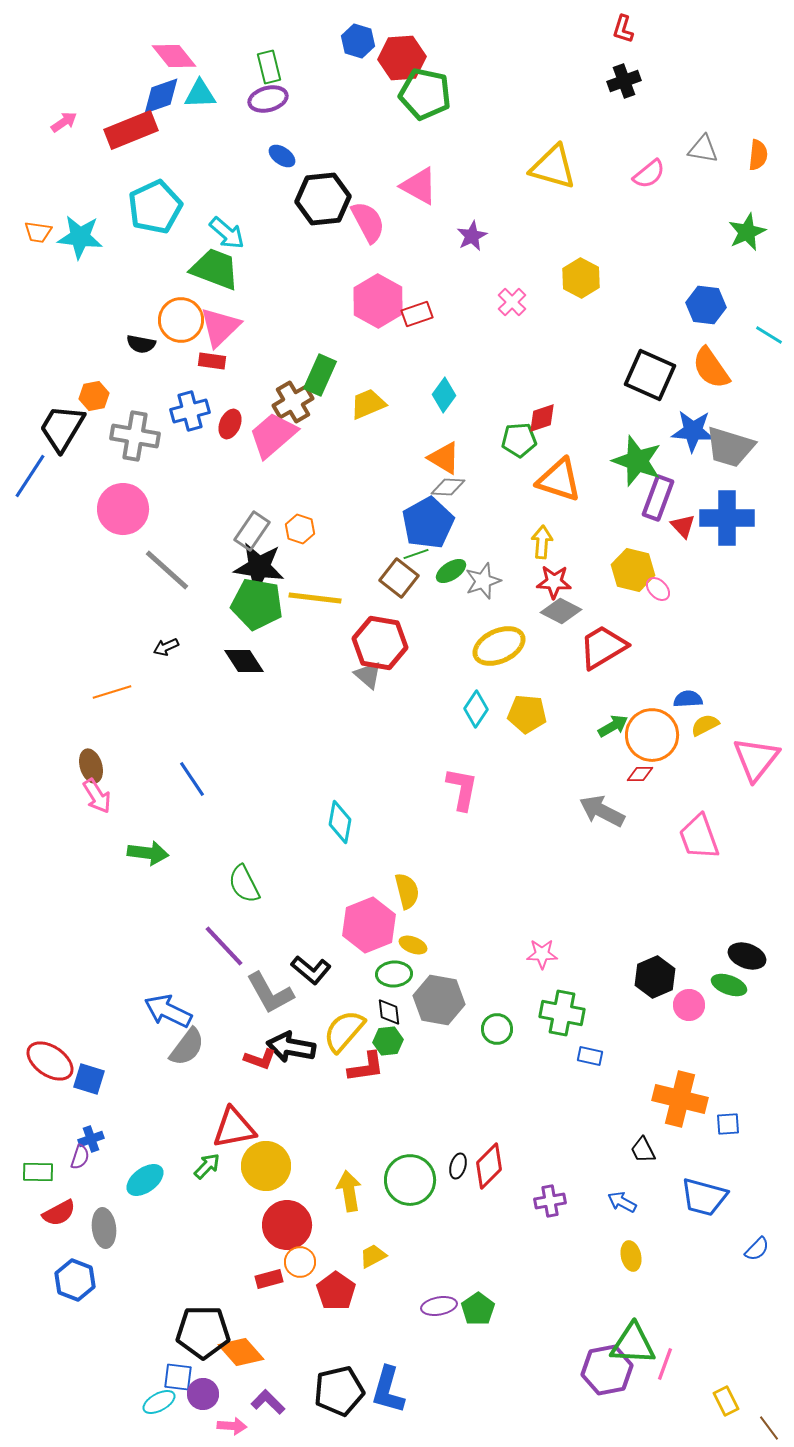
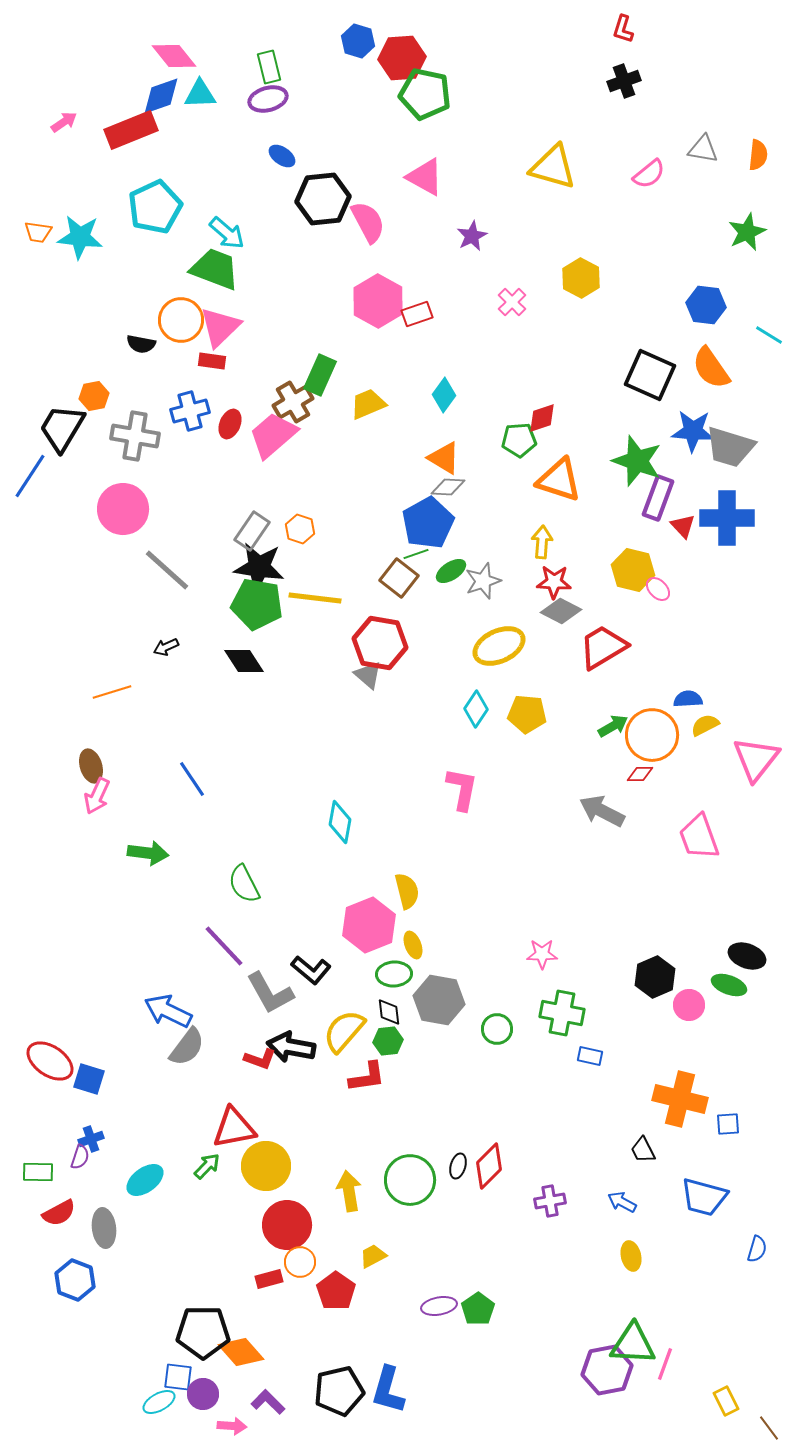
pink triangle at (419, 186): moved 6 px right, 9 px up
pink arrow at (97, 796): rotated 57 degrees clockwise
yellow ellipse at (413, 945): rotated 48 degrees clockwise
red L-shape at (366, 1067): moved 1 px right, 10 px down
blue semicircle at (757, 1249): rotated 28 degrees counterclockwise
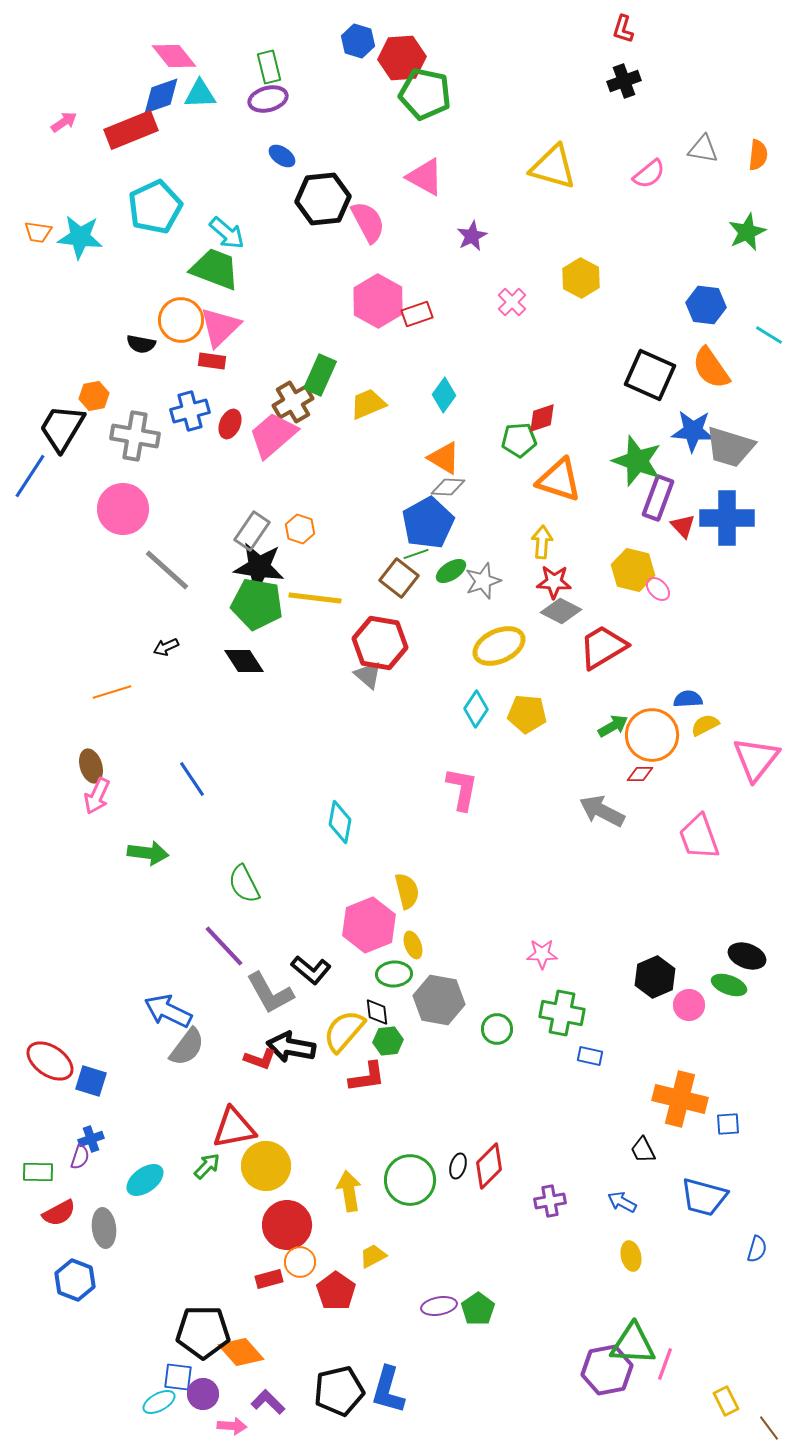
black diamond at (389, 1012): moved 12 px left
blue square at (89, 1079): moved 2 px right, 2 px down
